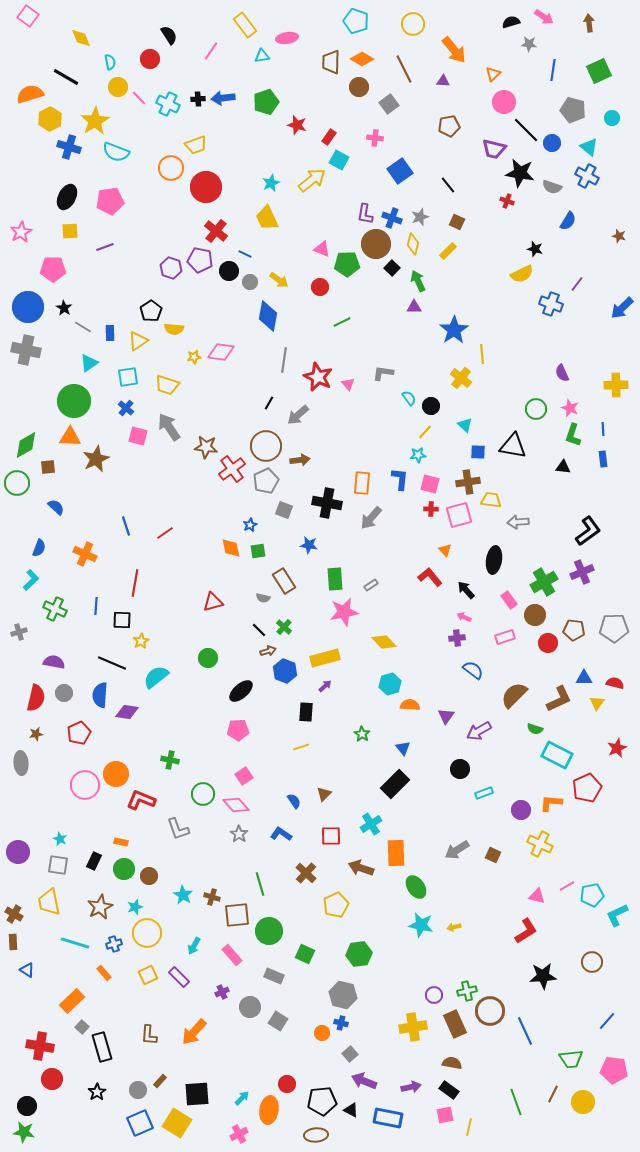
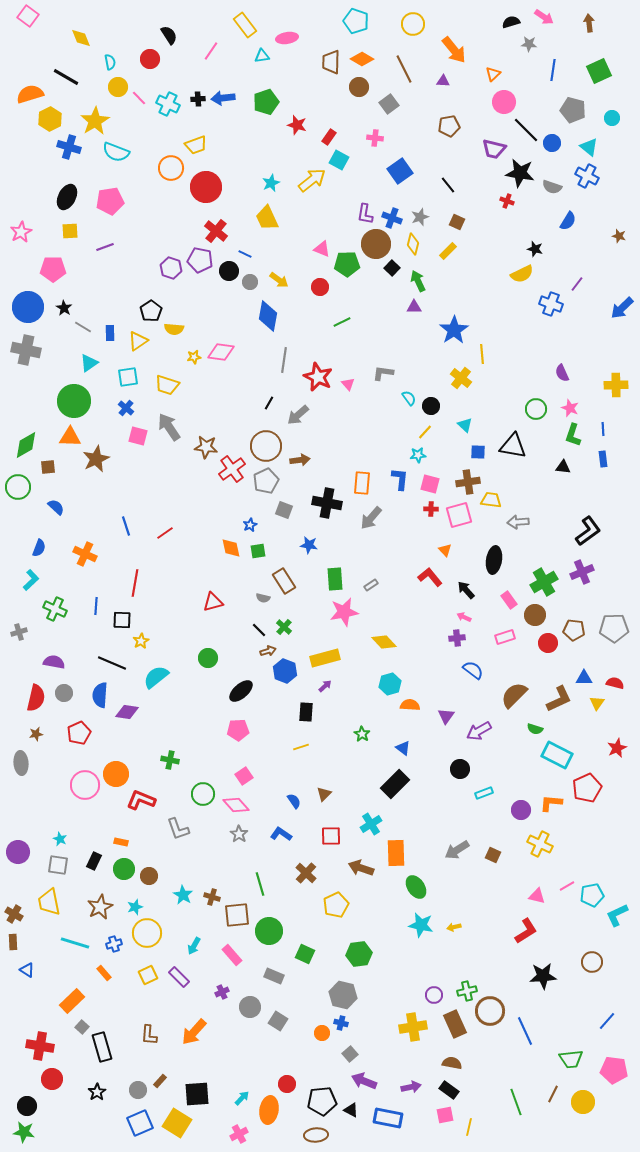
green circle at (17, 483): moved 1 px right, 4 px down
blue triangle at (403, 748): rotated 14 degrees counterclockwise
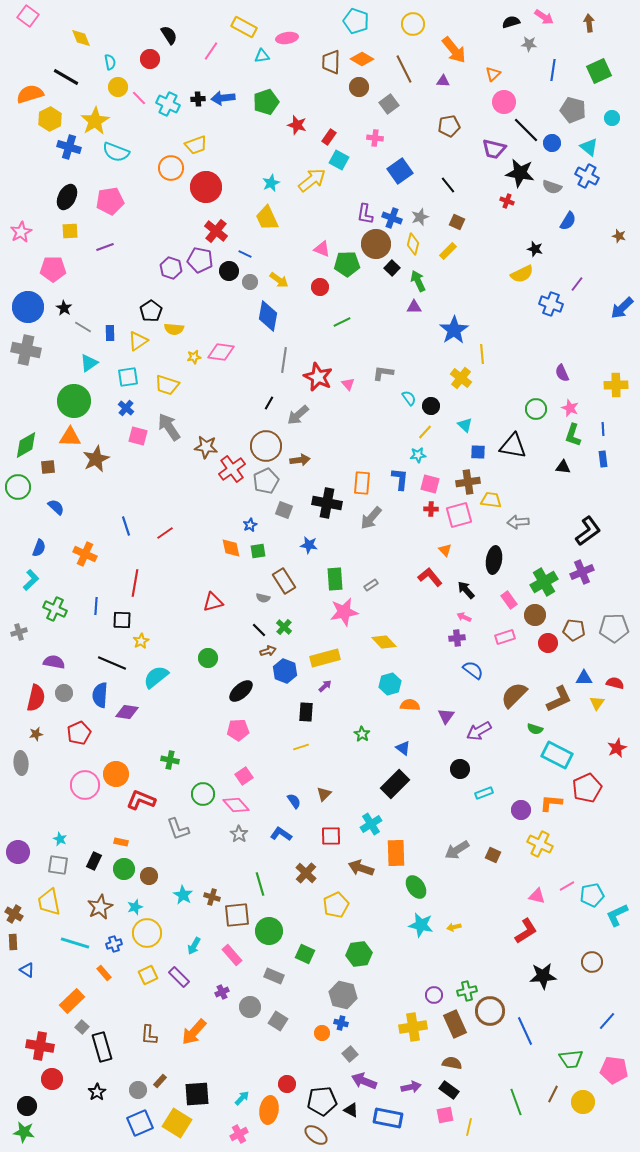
yellow rectangle at (245, 25): moved 1 px left, 2 px down; rotated 25 degrees counterclockwise
brown ellipse at (316, 1135): rotated 40 degrees clockwise
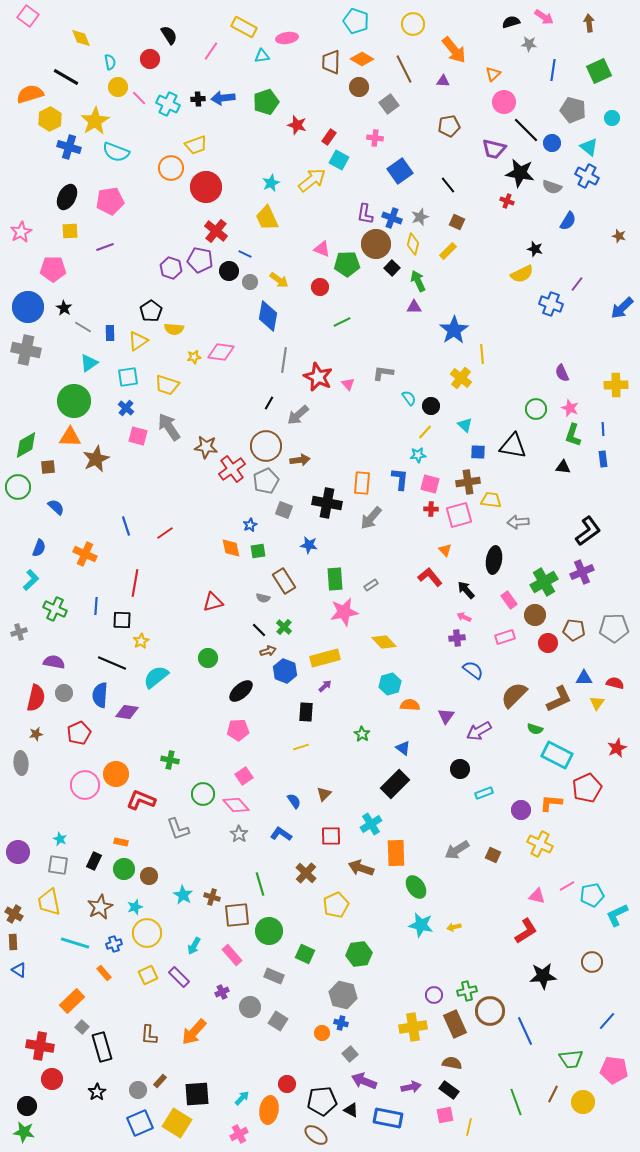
blue triangle at (27, 970): moved 8 px left
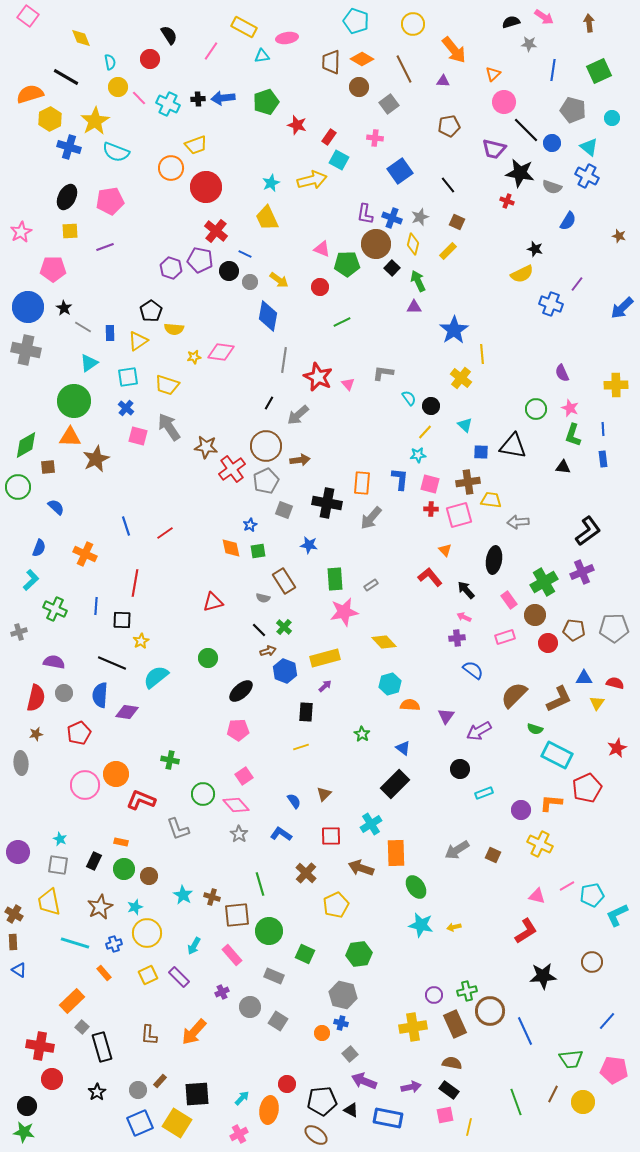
yellow arrow at (312, 180): rotated 24 degrees clockwise
blue square at (478, 452): moved 3 px right
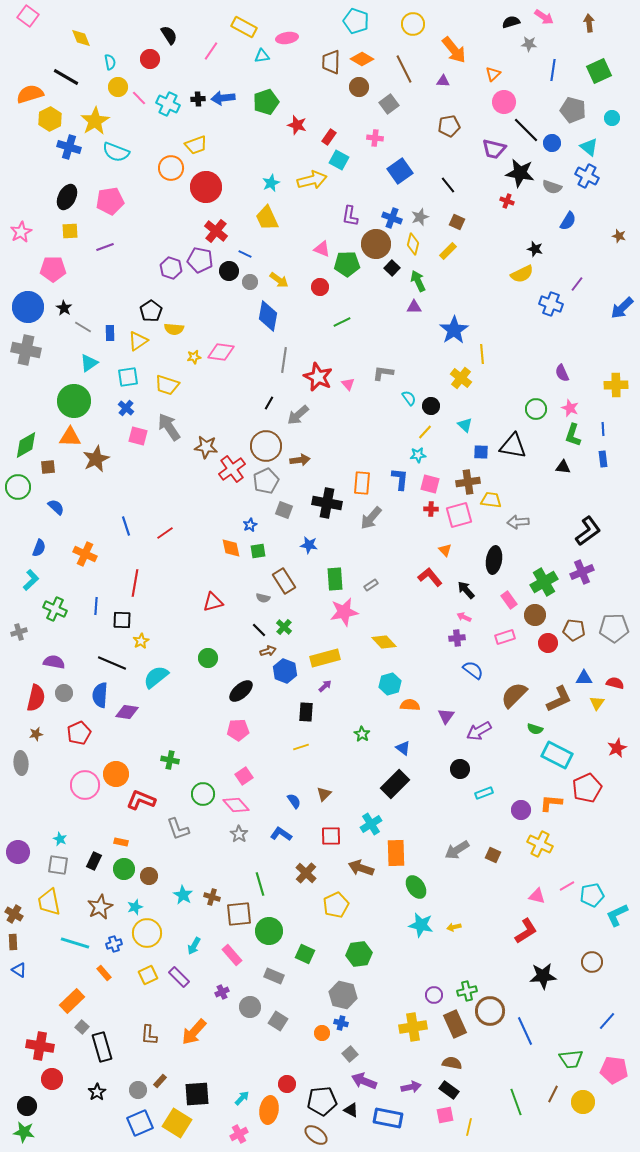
purple L-shape at (365, 214): moved 15 px left, 2 px down
brown square at (237, 915): moved 2 px right, 1 px up
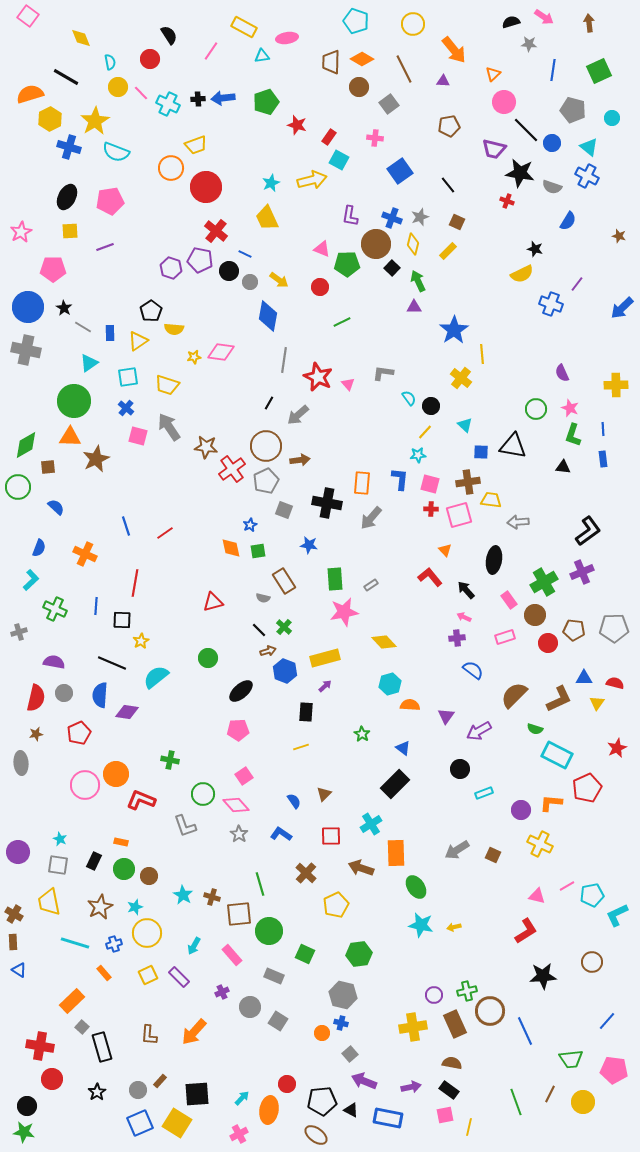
pink line at (139, 98): moved 2 px right, 5 px up
gray L-shape at (178, 829): moved 7 px right, 3 px up
brown line at (553, 1094): moved 3 px left
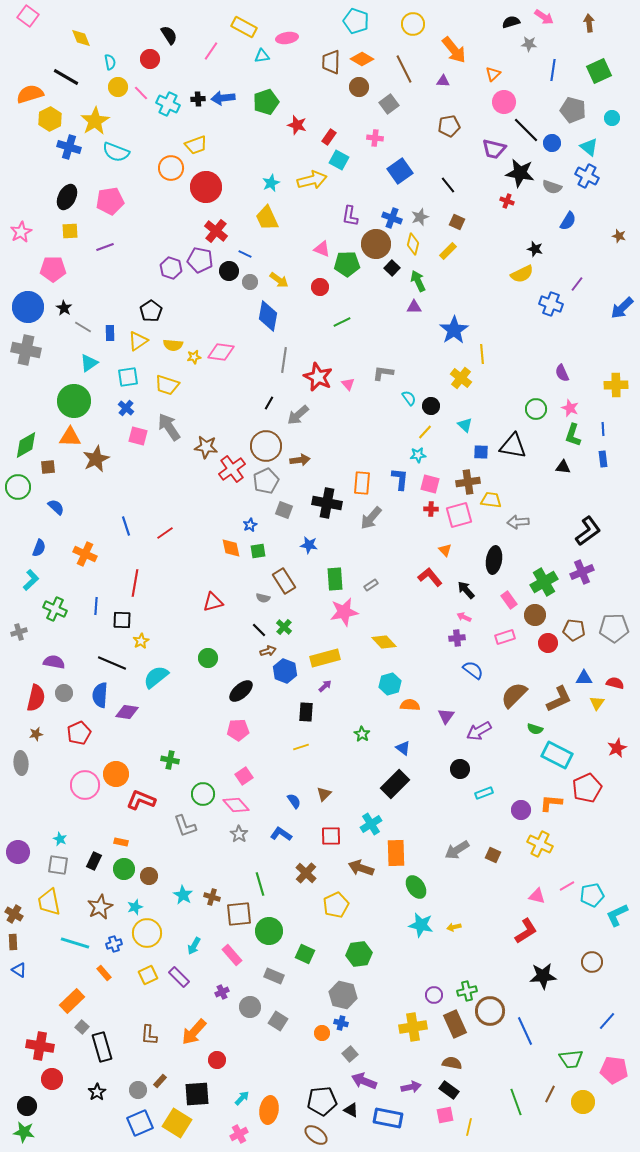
yellow semicircle at (174, 329): moved 1 px left, 16 px down
red circle at (287, 1084): moved 70 px left, 24 px up
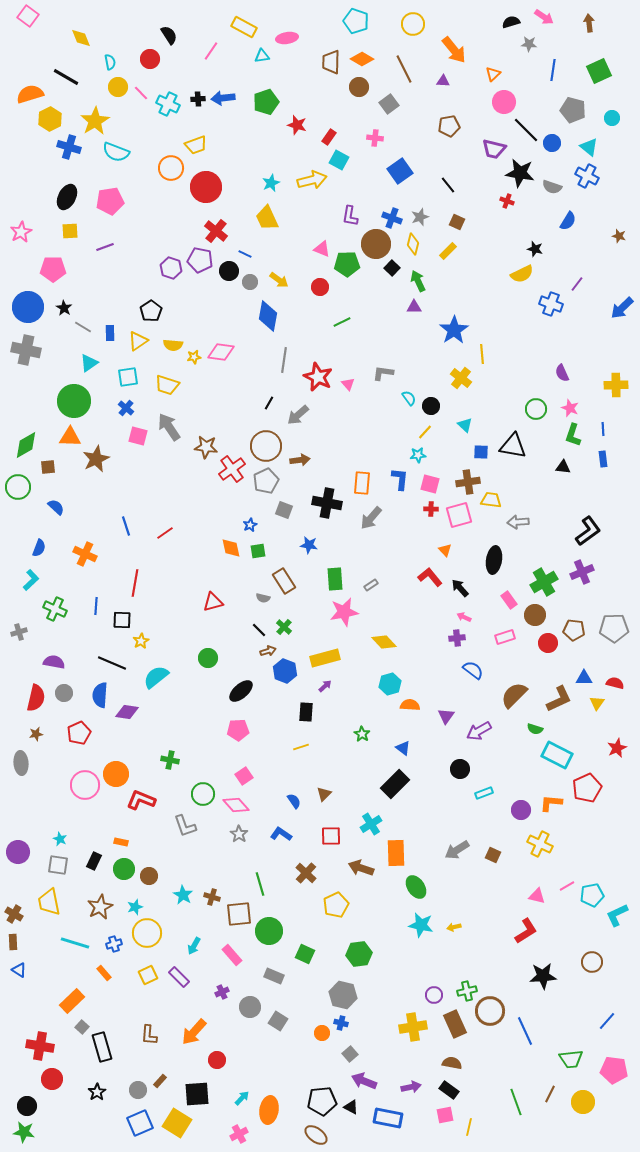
black arrow at (466, 590): moved 6 px left, 2 px up
black triangle at (351, 1110): moved 3 px up
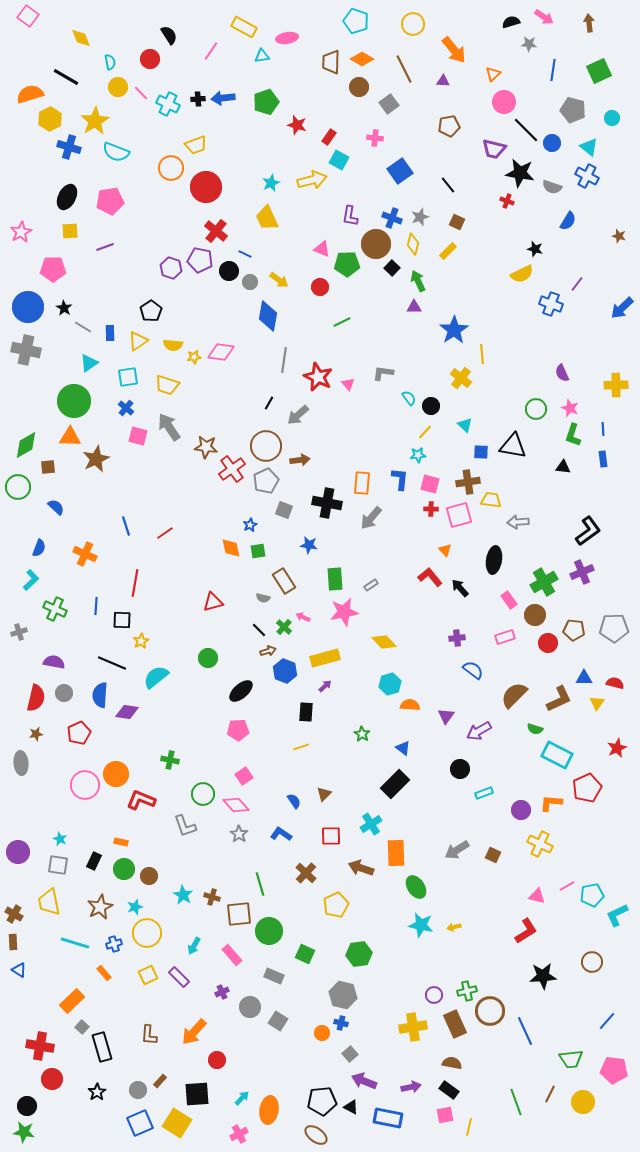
pink arrow at (464, 617): moved 161 px left
